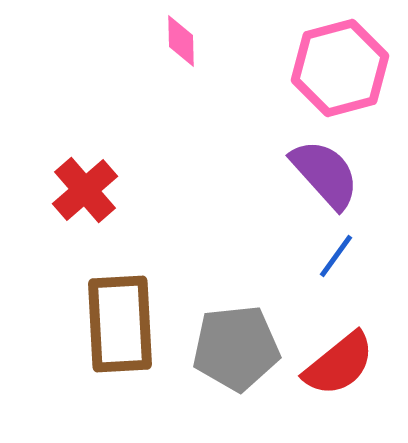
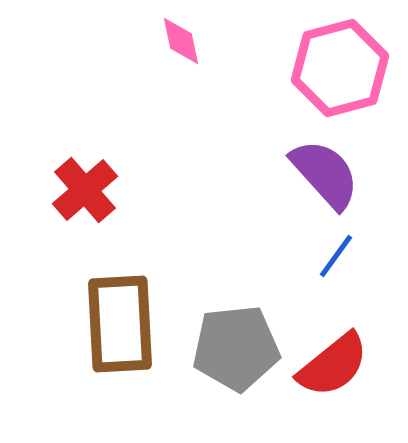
pink diamond: rotated 10 degrees counterclockwise
red semicircle: moved 6 px left, 1 px down
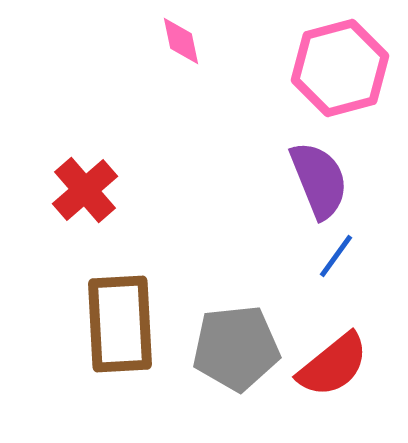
purple semicircle: moved 6 px left, 6 px down; rotated 20 degrees clockwise
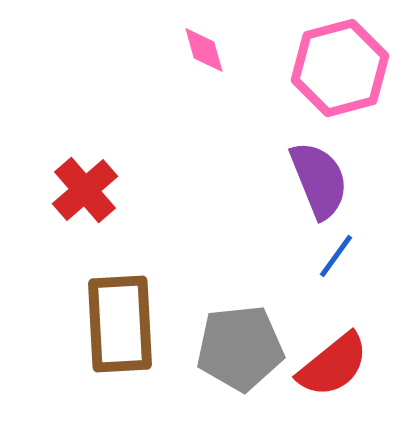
pink diamond: moved 23 px right, 9 px down; rotated 4 degrees counterclockwise
gray pentagon: moved 4 px right
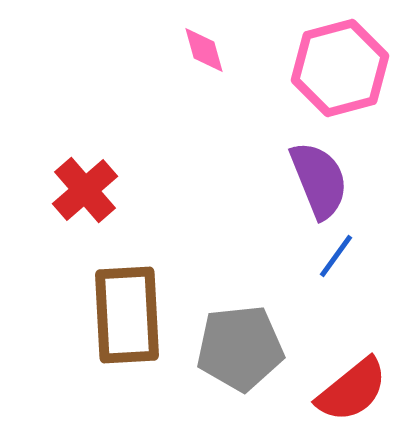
brown rectangle: moved 7 px right, 9 px up
red semicircle: moved 19 px right, 25 px down
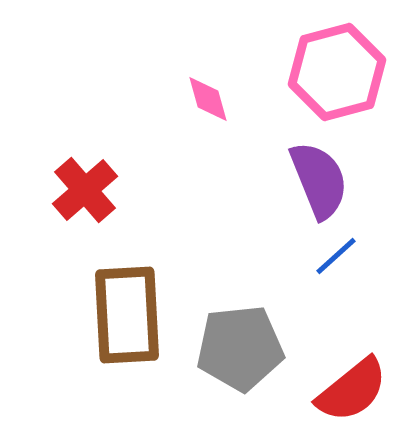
pink diamond: moved 4 px right, 49 px down
pink hexagon: moved 3 px left, 4 px down
blue line: rotated 12 degrees clockwise
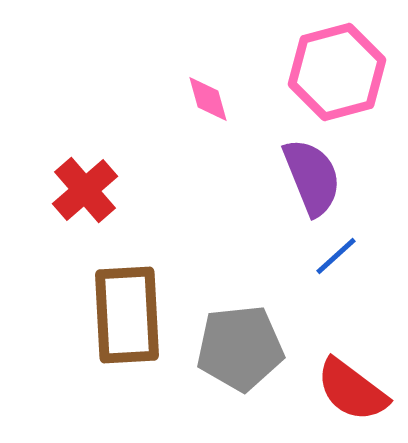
purple semicircle: moved 7 px left, 3 px up
red semicircle: rotated 76 degrees clockwise
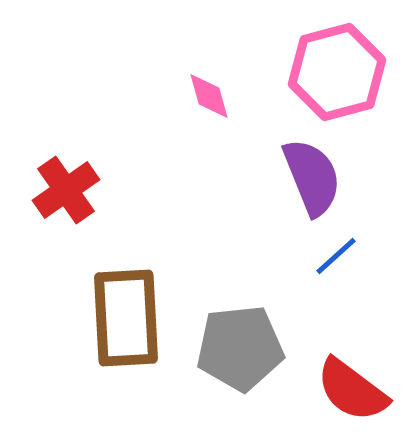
pink diamond: moved 1 px right, 3 px up
red cross: moved 19 px left; rotated 6 degrees clockwise
brown rectangle: moved 1 px left, 3 px down
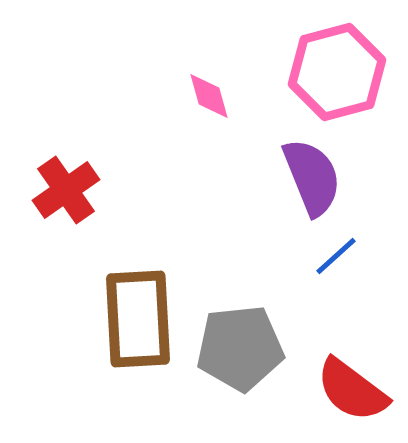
brown rectangle: moved 12 px right, 1 px down
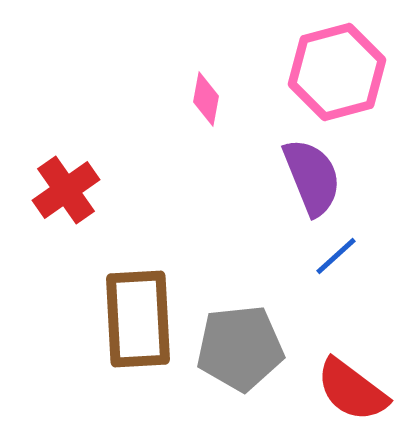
pink diamond: moved 3 px left, 3 px down; rotated 26 degrees clockwise
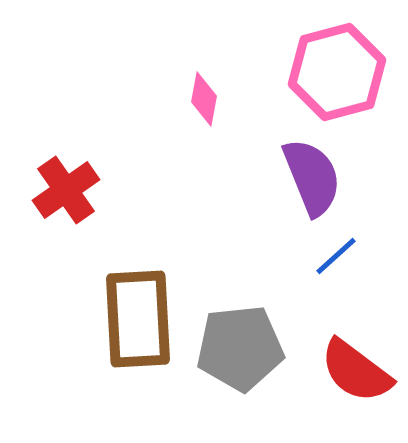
pink diamond: moved 2 px left
red semicircle: moved 4 px right, 19 px up
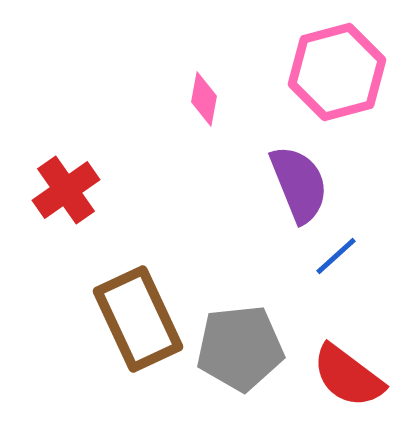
purple semicircle: moved 13 px left, 7 px down
brown rectangle: rotated 22 degrees counterclockwise
red semicircle: moved 8 px left, 5 px down
